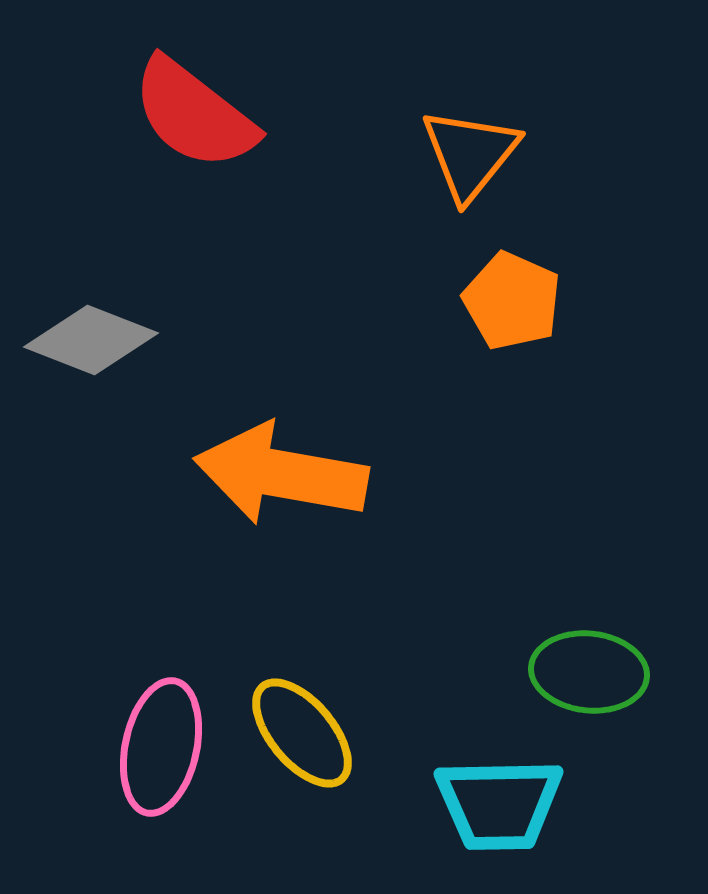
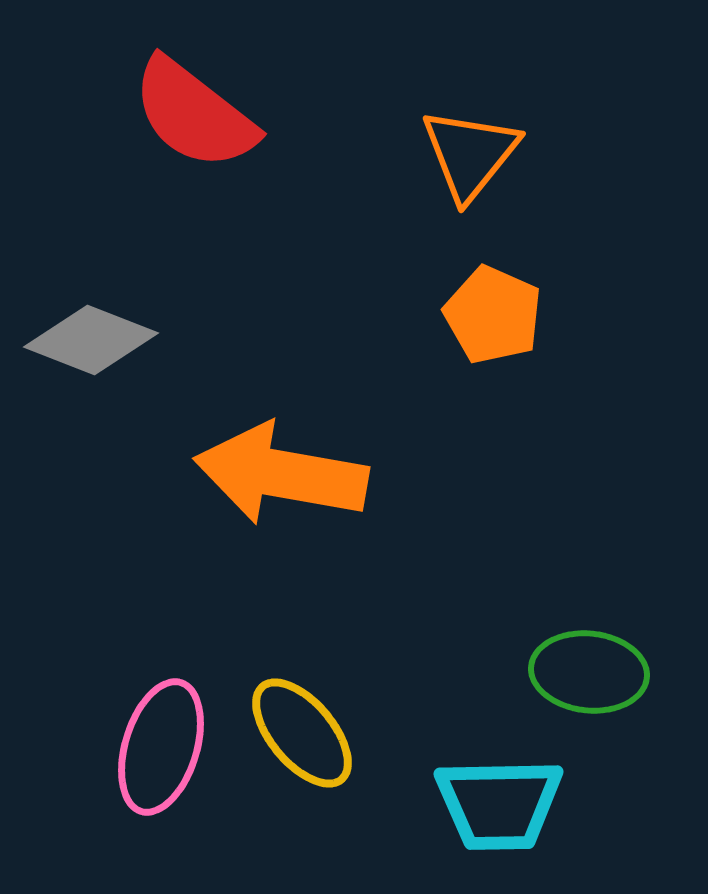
orange pentagon: moved 19 px left, 14 px down
pink ellipse: rotated 5 degrees clockwise
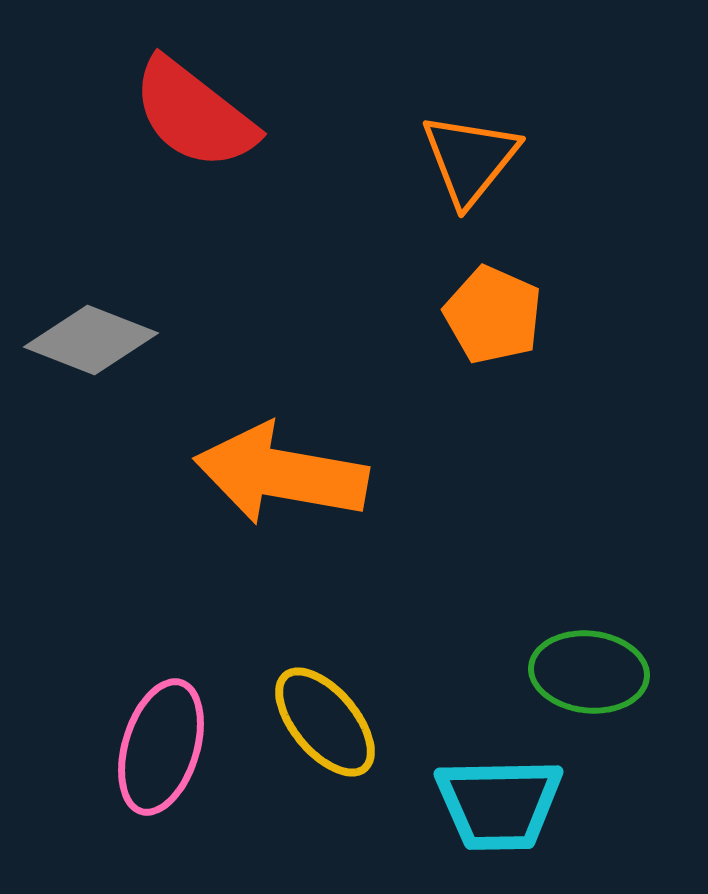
orange triangle: moved 5 px down
yellow ellipse: moved 23 px right, 11 px up
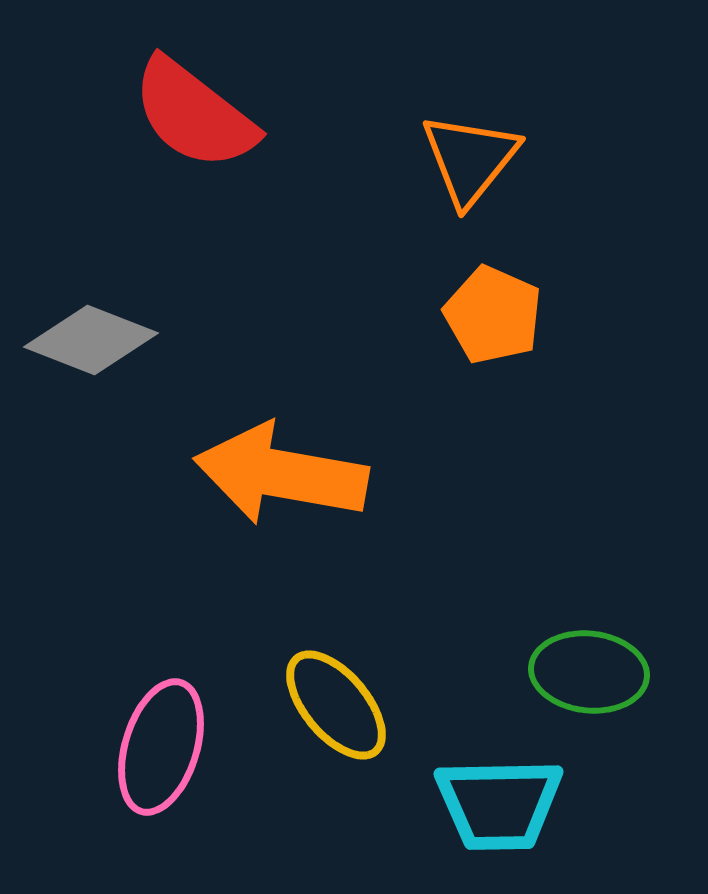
yellow ellipse: moved 11 px right, 17 px up
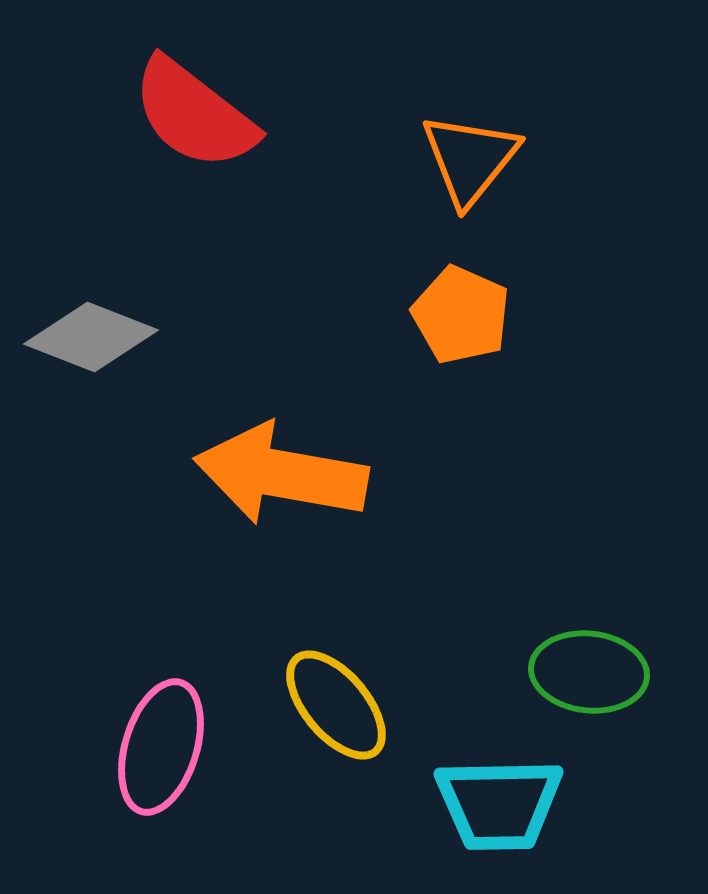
orange pentagon: moved 32 px left
gray diamond: moved 3 px up
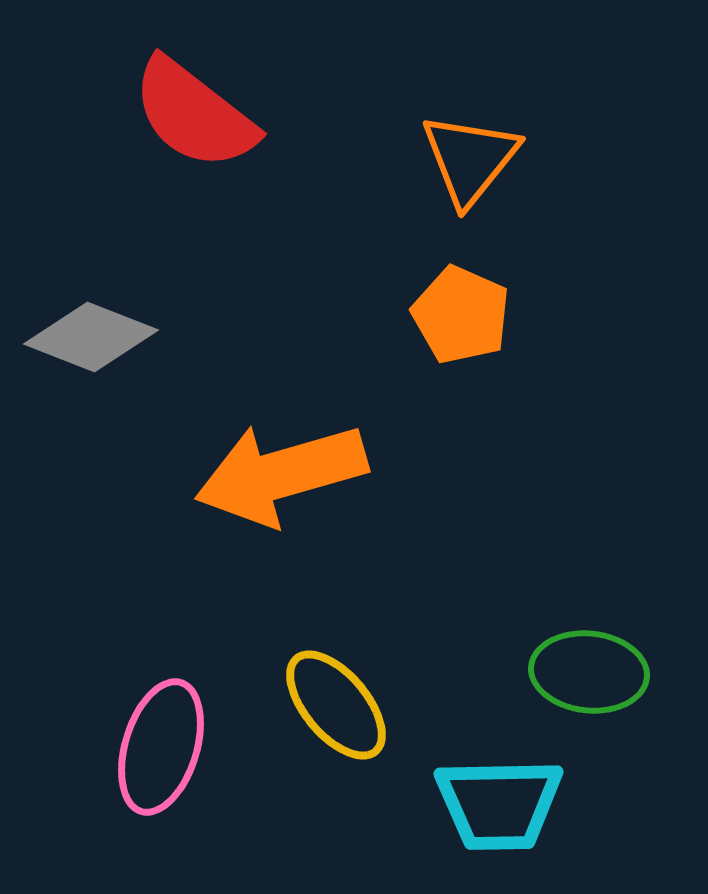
orange arrow: rotated 26 degrees counterclockwise
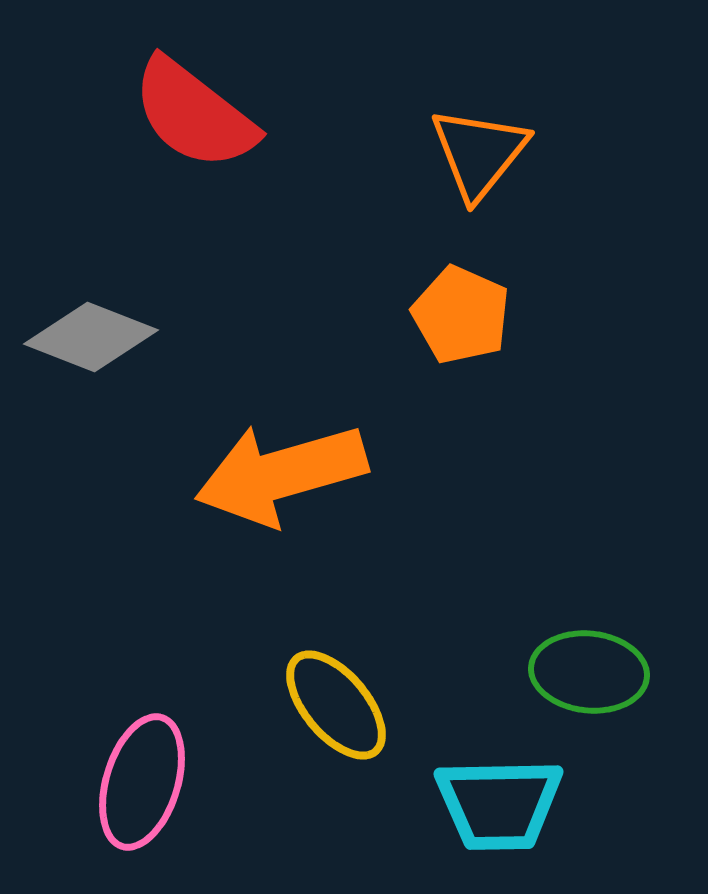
orange triangle: moved 9 px right, 6 px up
pink ellipse: moved 19 px left, 35 px down
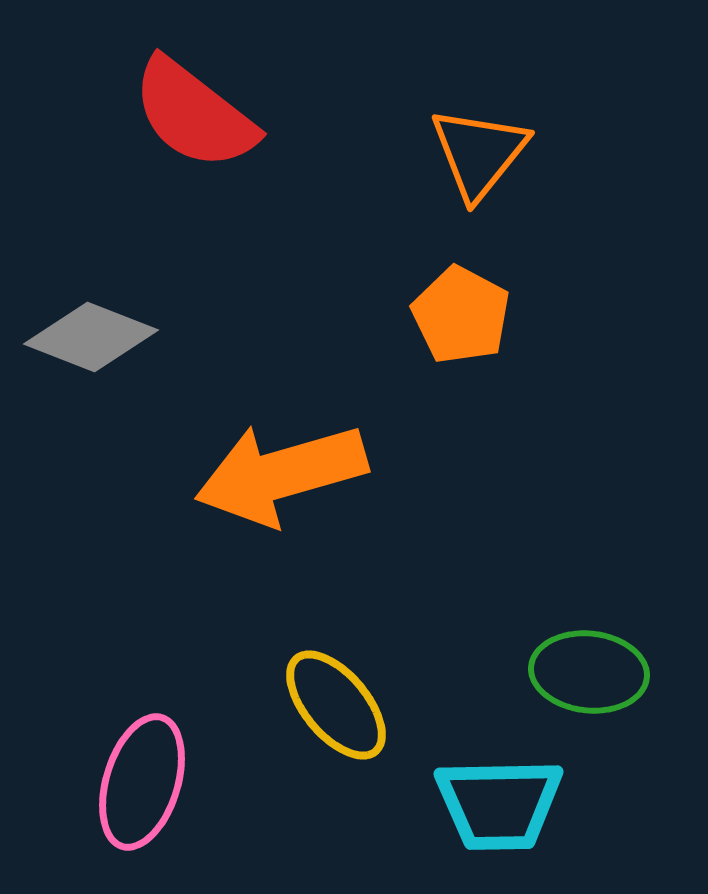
orange pentagon: rotated 4 degrees clockwise
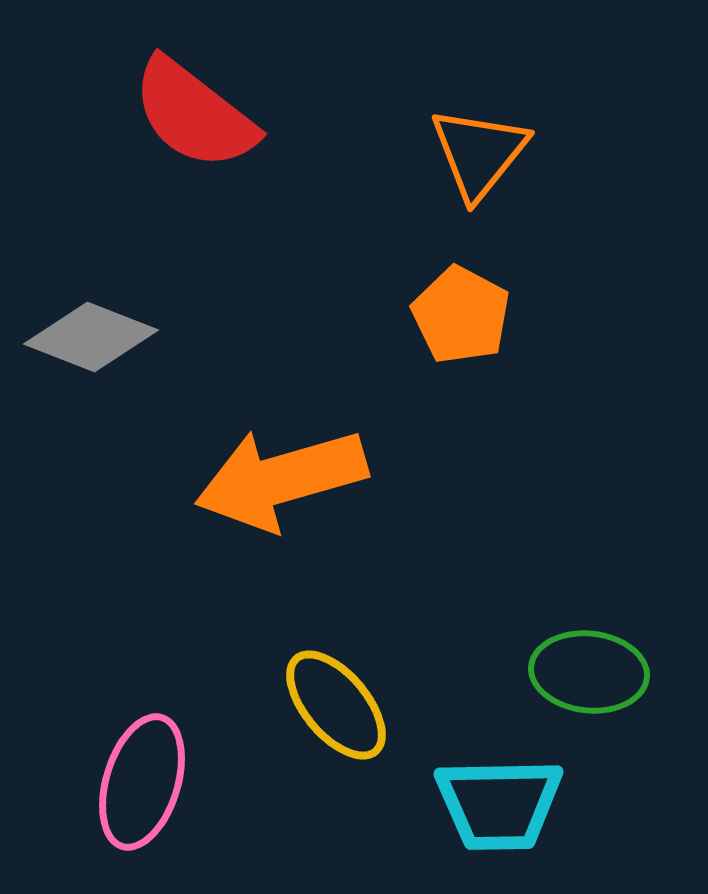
orange arrow: moved 5 px down
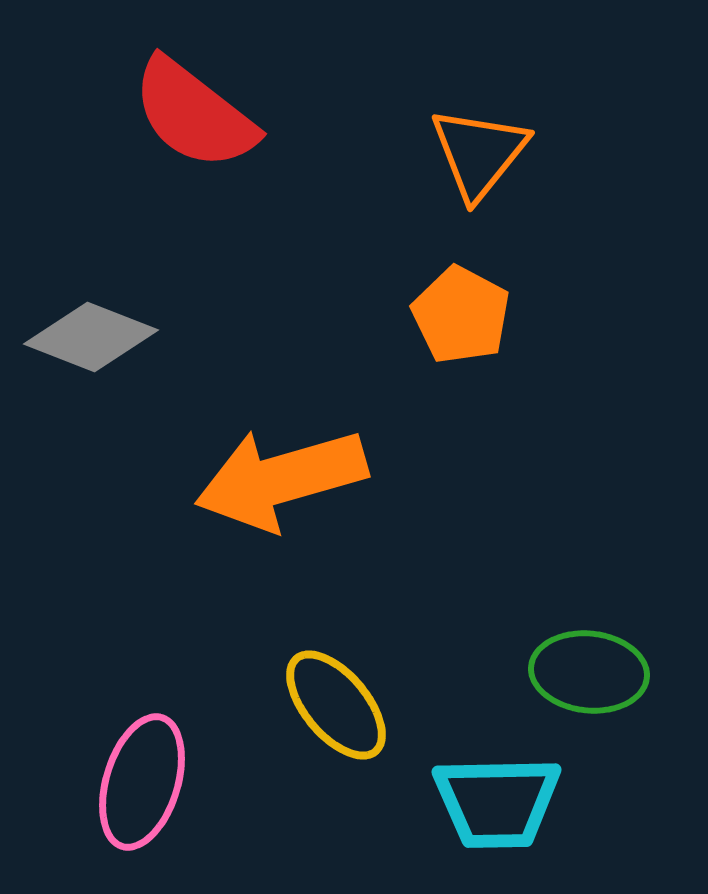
cyan trapezoid: moved 2 px left, 2 px up
